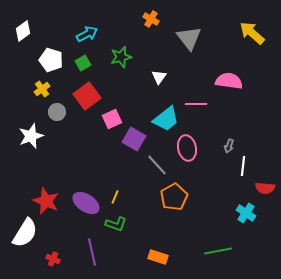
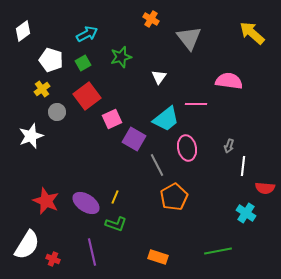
gray line: rotated 15 degrees clockwise
white semicircle: moved 2 px right, 12 px down
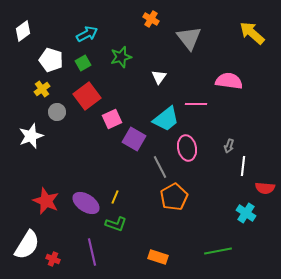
gray line: moved 3 px right, 2 px down
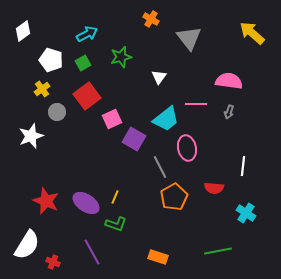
gray arrow: moved 34 px up
red semicircle: moved 51 px left
purple line: rotated 16 degrees counterclockwise
red cross: moved 3 px down
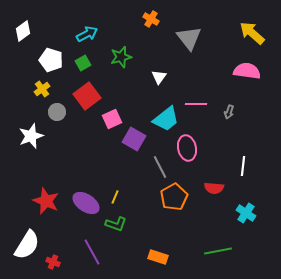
pink semicircle: moved 18 px right, 10 px up
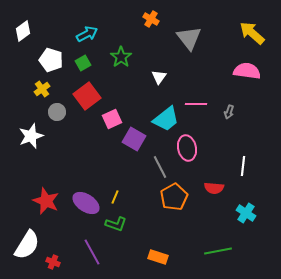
green star: rotated 20 degrees counterclockwise
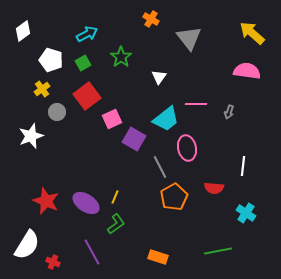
green L-shape: rotated 55 degrees counterclockwise
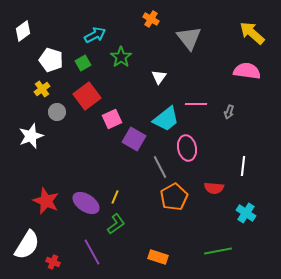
cyan arrow: moved 8 px right, 1 px down
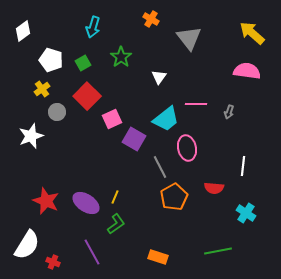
cyan arrow: moved 2 px left, 8 px up; rotated 135 degrees clockwise
red square: rotated 8 degrees counterclockwise
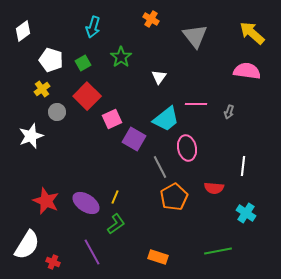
gray triangle: moved 6 px right, 2 px up
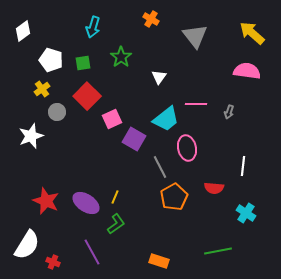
green square: rotated 21 degrees clockwise
orange rectangle: moved 1 px right, 4 px down
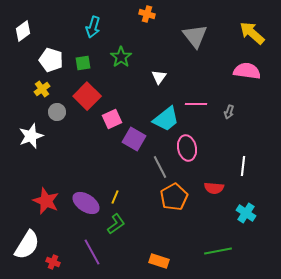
orange cross: moved 4 px left, 5 px up; rotated 14 degrees counterclockwise
